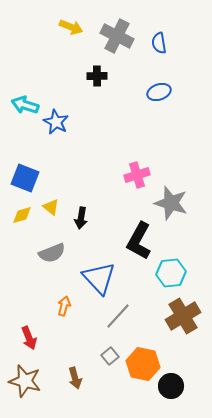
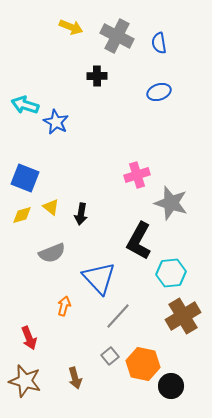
black arrow: moved 4 px up
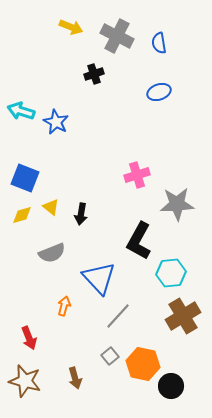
black cross: moved 3 px left, 2 px up; rotated 18 degrees counterclockwise
cyan arrow: moved 4 px left, 6 px down
gray star: moved 6 px right, 1 px down; rotated 20 degrees counterclockwise
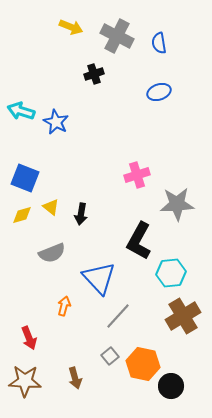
brown star: rotated 12 degrees counterclockwise
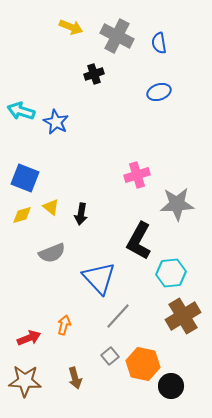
orange arrow: moved 19 px down
red arrow: rotated 90 degrees counterclockwise
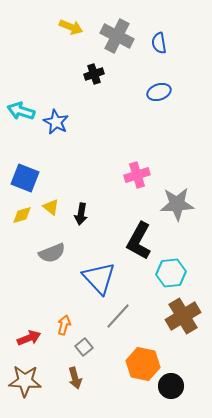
gray square: moved 26 px left, 9 px up
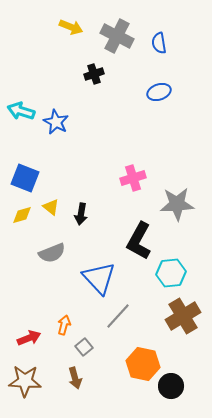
pink cross: moved 4 px left, 3 px down
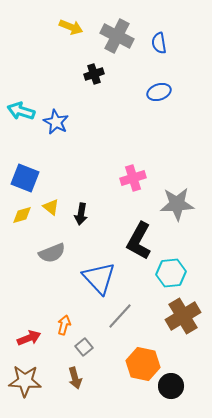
gray line: moved 2 px right
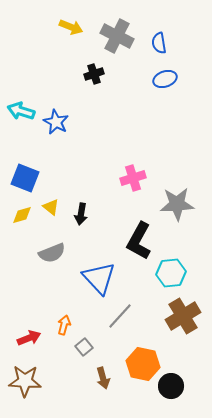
blue ellipse: moved 6 px right, 13 px up
brown arrow: moved 28 px right
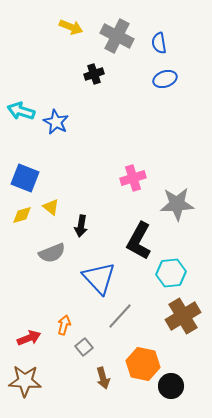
black arrow: moved 12 px down
